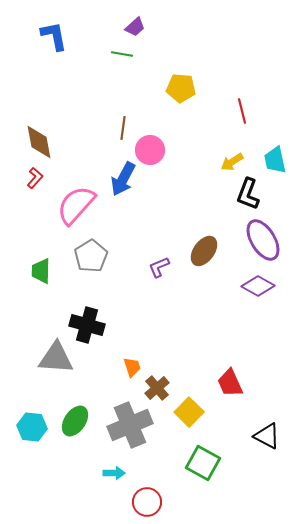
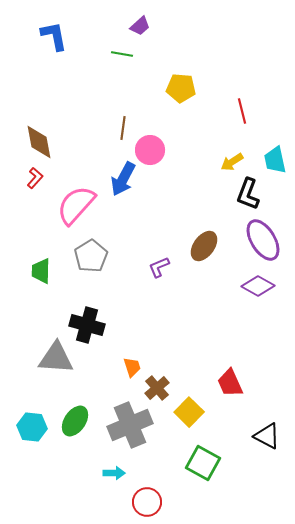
purple trapezoid: moved 5 px right, 1 px up
brown ellipse: moved 5 px up
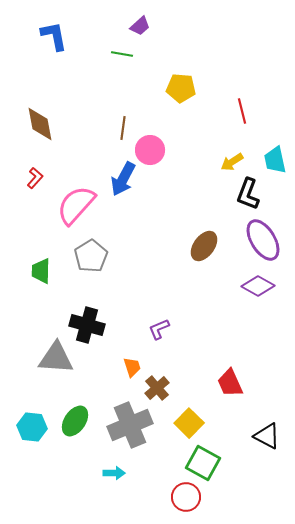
brown diamond: moved 1 px right, 18 px up
purple L-shape: moved 62 px down
yellow square: moved 11 px down
red circle: moved 39 px right, 5 px up
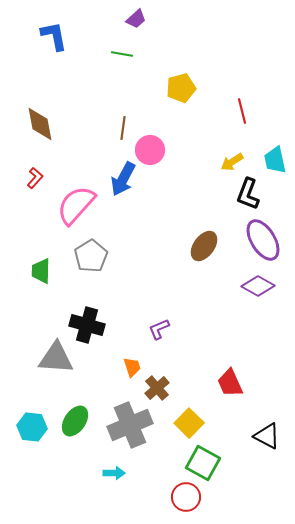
purple trapezoid: moved 4 px left, 7 px up
yellow pentagon: rotated 20 degrees counterclockwise
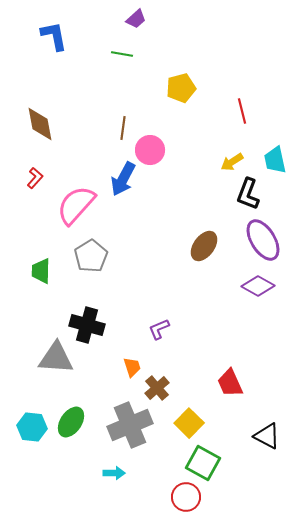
green ellipse: moved 4 px left, 1 px down
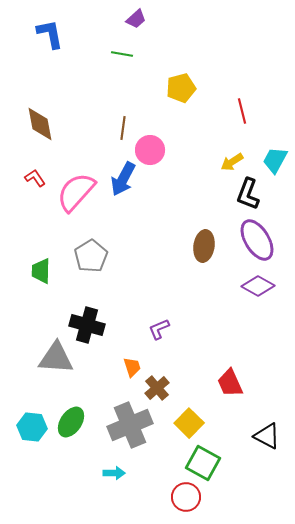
blue L-shape: moved 4 px left, 2 px up
cyan trapezoid: rotated 40 degrees clockwise
red L-shape: rotated 75 degrees counterclockwise
pink semicircle: moved 13 px up
purple ellipse: moved 6 px left
brown ellipse: rotated 28 degrees counterclockwise
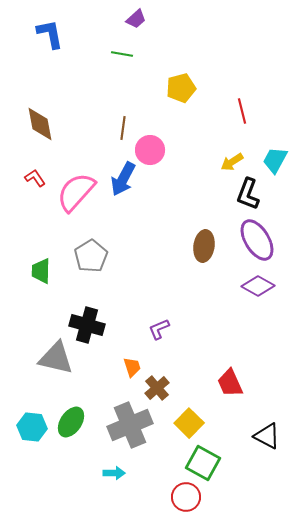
gray triangle: rotated 9 degrees clockwise
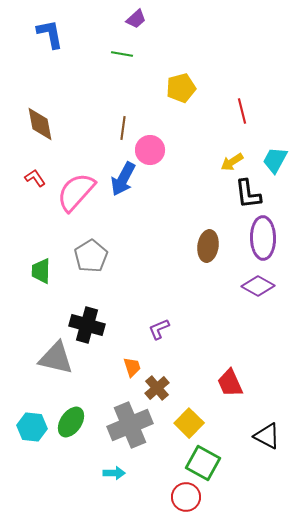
black L-shape: rotated 28 degrees counterclockwise
purple ellipse: moved 6 px right, 2 px up; rotated 30 degrees clockwise
brown ellipse: moved 4 px right
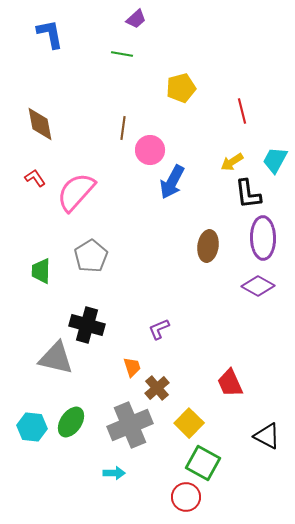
blue arrow: moved 49 px right, 3 px down
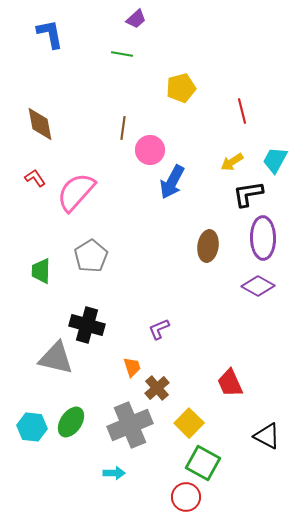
black L-shape: rotated 88 degrees clockwise
